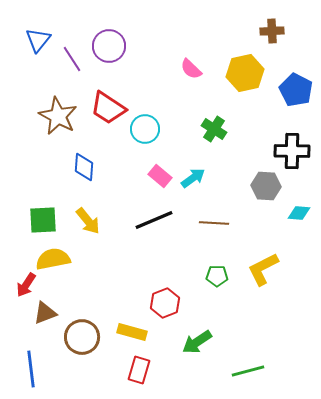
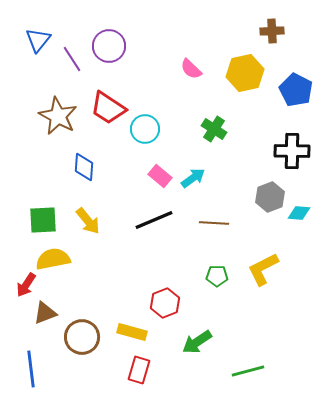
gray hexagon: moved 4 px right, 11 px down; rotated 24 degrees counterclockwise
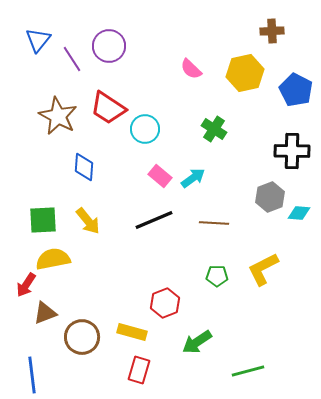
blue line: moved 1 px right, 6 px down
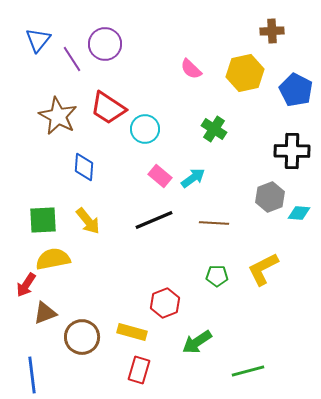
purple circle: moved 4 px left, 2 px up
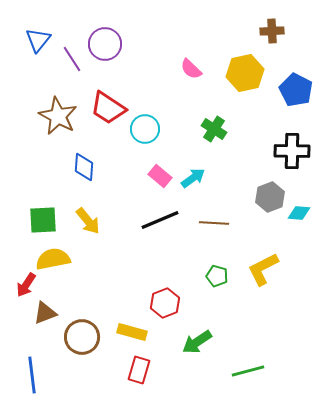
black line: moved 6 px right
green pentagon: rotated 15 degrees clockwise
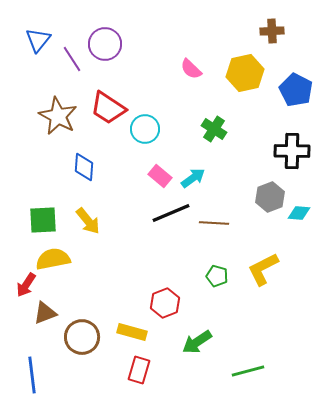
black line: moved 11 px right, 7 px up
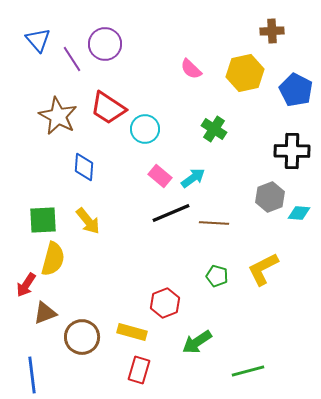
blue triangle: rotated 20 degrees counterclockwise
yellow semicircle: rotated 116 degrees clockwise
